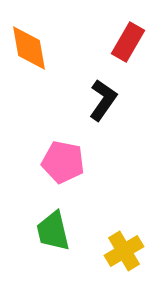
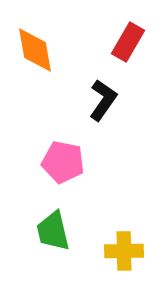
orange diamond: moved 6 px right, 2 px down
yellow cross: rotated 30 degrees clockwise
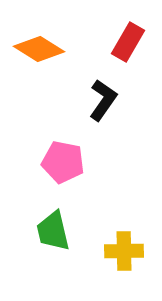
orange diamond: moved 4 px right, 1 px up; rotated 48 degrees counterclockwise
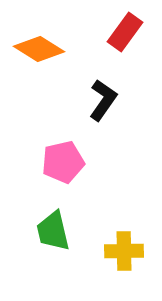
red rectangle: moved 3 px left, 10 px up; rotated 6 degrees clockwise
pink pentagon: rotated 24 degrees counterclockwise
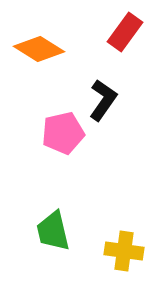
pink pentagon: moved 29 px up
yellow cross: rotated 9 degrees clockwise
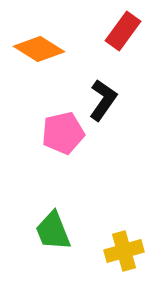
red rectangle: moved 2 px left, 1 px up
green trapezoid: rotated 9 degrees counterclockwise
yellow cross: rotated 24 degrees counterclockwise
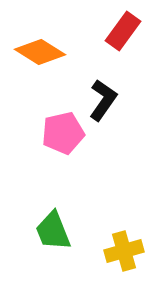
orange diamond: moved 1 px right, 3 px down
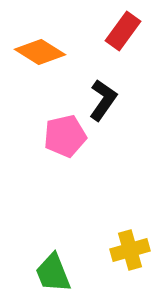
pink pentagon: moved 2 px right, 3 px down
green trapezoid: moved 42 px down
yellow cross: moved 6 px right, 1 px up
